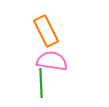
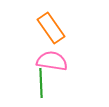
orange rectangle: moved 5 px right, 3 px up; rotated 8 degrees counterclockwise
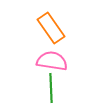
green line: moved 10 px right, 5 px down
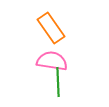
green line: moved 7 px right, 6 px up
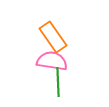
orange rectangle: moved 2 px right, 9 px down
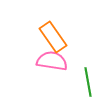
green line: moved 30 px right; rotated 8 degrees counterclockwise
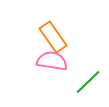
green line: rotated 56 degrees clockwise
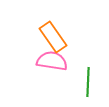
green line: rotated 44 degrees counterclockwise
